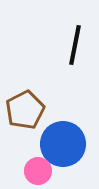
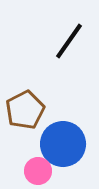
black line: moved 6 px left, 4 px up; rotated 24 degrees clockwise
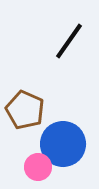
brown pentagon: rotated 21 degrees counterclockwise
pink circle: moved 4 px up
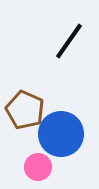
blue circle: moved 2 px left, 10 px up
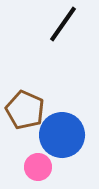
black line: moved 6 px left, 17 px up
blue circle: moved 1 px right, 1 px down
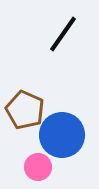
black line: moved 10 px down
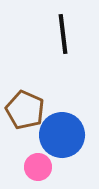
black line: rotated 42 degrees counterclockwise
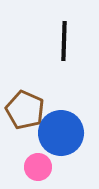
black line: moved 1 px right, 7 px down; rotated 9 degrees clockwise
blue circle: moved 1 px left, 2 px up
